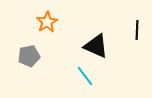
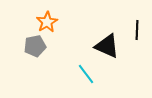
black triangle: moved 11 px right
gray pentagon: moved 6 px right, 10 px up
cyan line: moved 1 px right, 2 px up
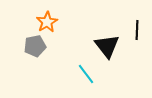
black triangle: rotated 28 degrees clockwise
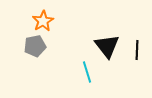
orange star: moved 4 px left, 1 px up
black line: moved 20 px down
cyan line: moved 1 px right, 2 px up; rotated 20 degrees clockwise
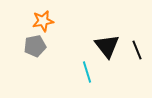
orange star: rotated 20 degrees clockwise
black line: rotated 24 degrees counterclockwise
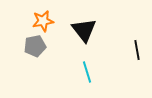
black triangle: moved 23 px left, 16 px up
black line: rotated 12 degrees clockwise
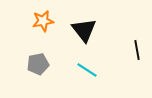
gray pentagon: moved 3 px right, 18 px down
cyan line: moved 2 px up; rotated 40 degrees counterclockwise
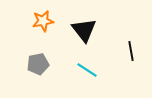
black line: moved 6 px left, 1 px down
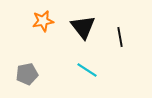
black triangle: moved 1 px left, 3 px up
black line: moved 11 px left, 14 px up
gray pentagon: moved 11 px left, 10 px down
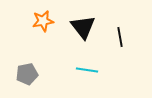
cyan line: rotated 25 degrees counterclockwise
